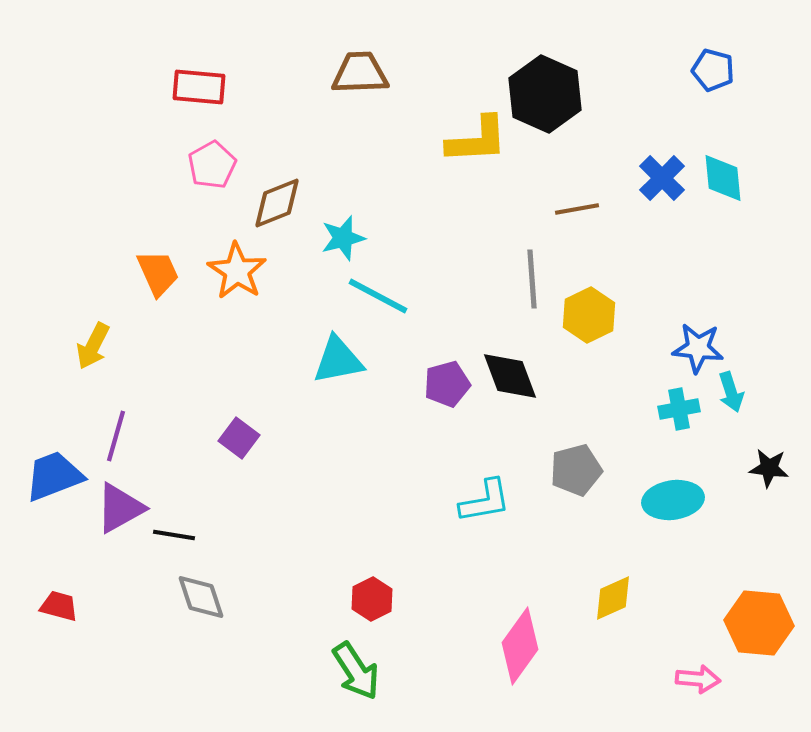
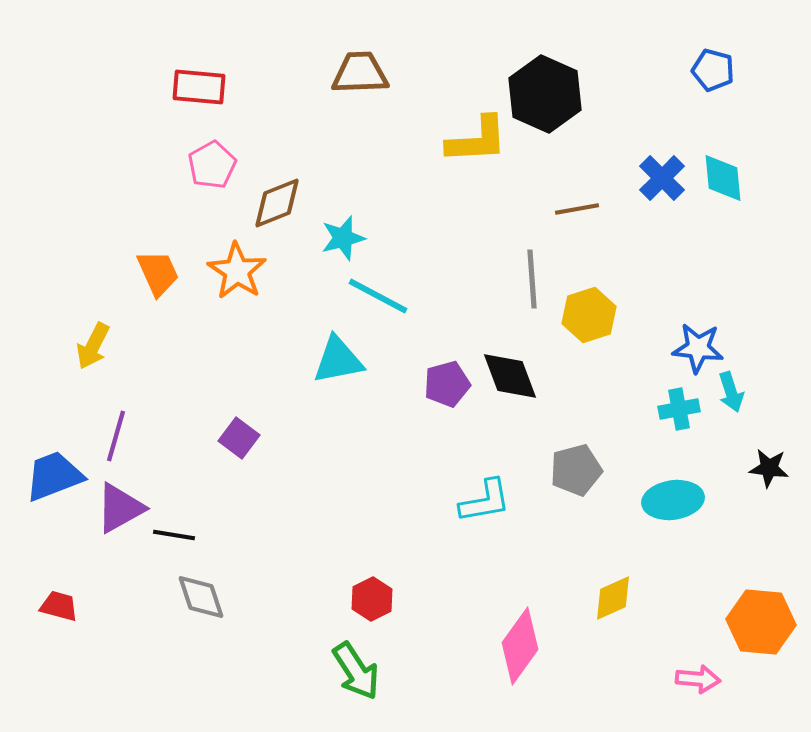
yellow hexagon: rotated 8 degrees clockwise
orange hexagon: moved 2 px right, 1 px up
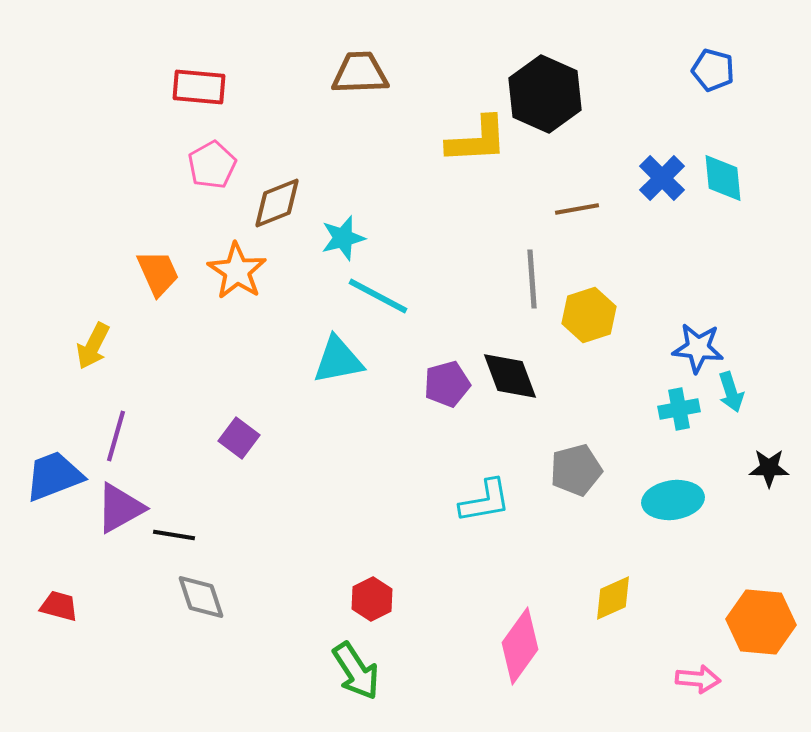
black star: rotated 6 degrees counterclockwise
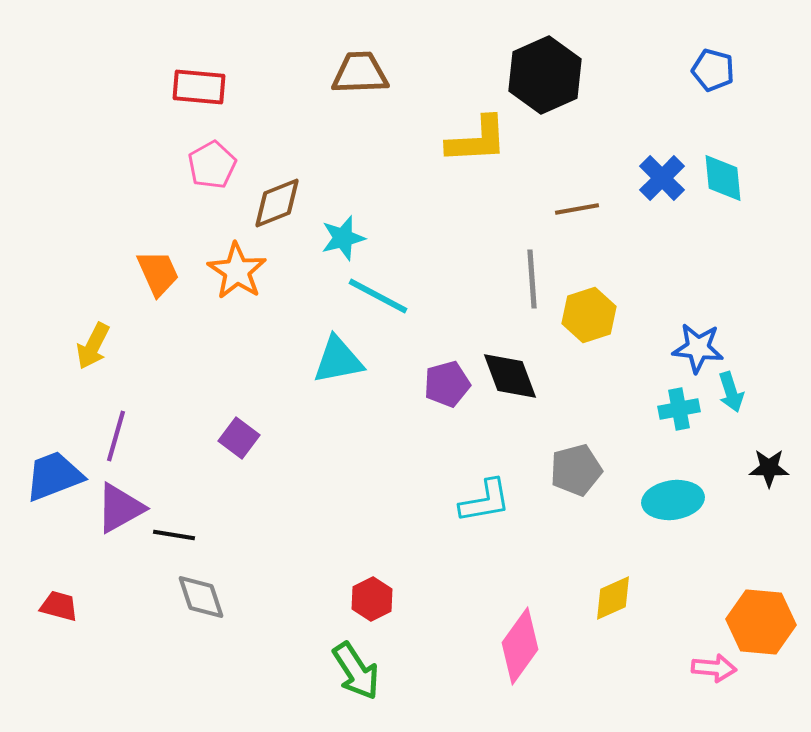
black hexagon: moved 19 px up; rotated 12 degrees clockwise
pink arrow: moved 16 px right, 11 px up
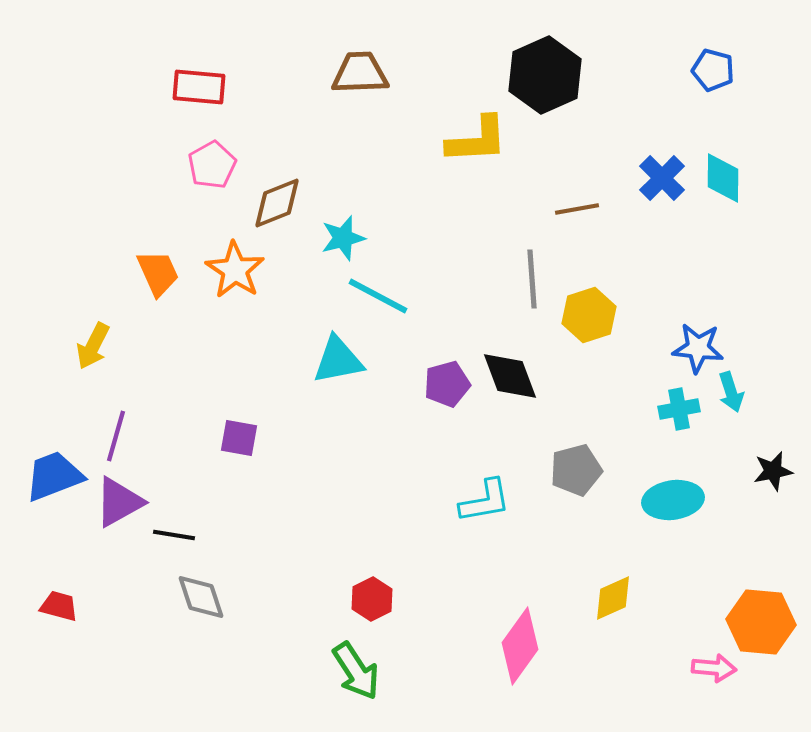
cyan diamond: rotated 6 degrees clockwise
orange star: moved 2 px left, 1 px up
purple square: rotated 27 degrees counterclockwise
black star: moved 4 px right, 3 px down; rotated 12 degrees counterclockwise
purple triangle: moved 1 px left, 6 px up
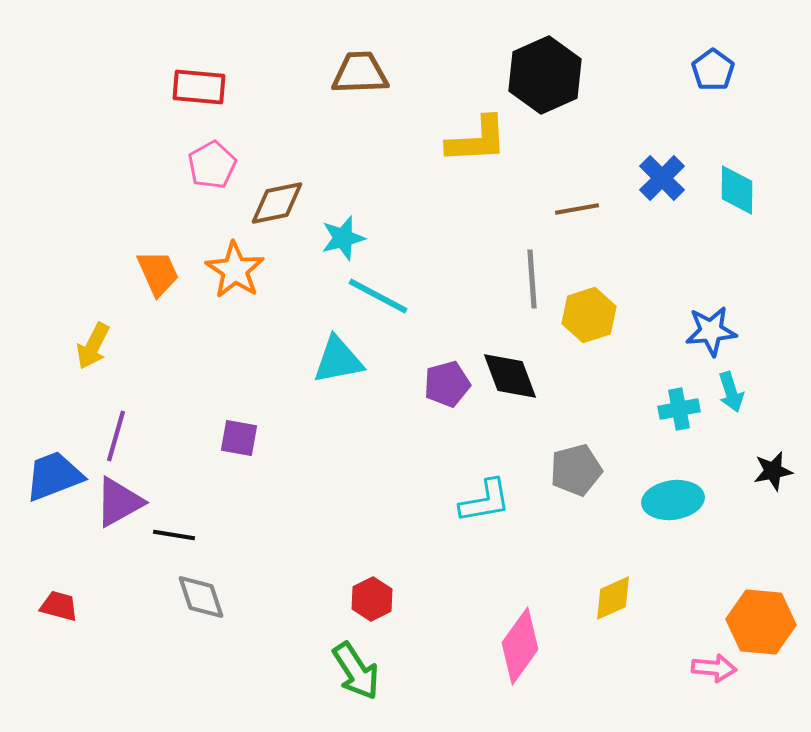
blue pentagon: rotated 21 degrees clockwise
cyan diamond: moved 14 px right, 12 px down
brown diamond: rotated 10 degrees clockwise
blue star: moved 13 px right, 17 px up; rotated 12 degrees counterclockwise
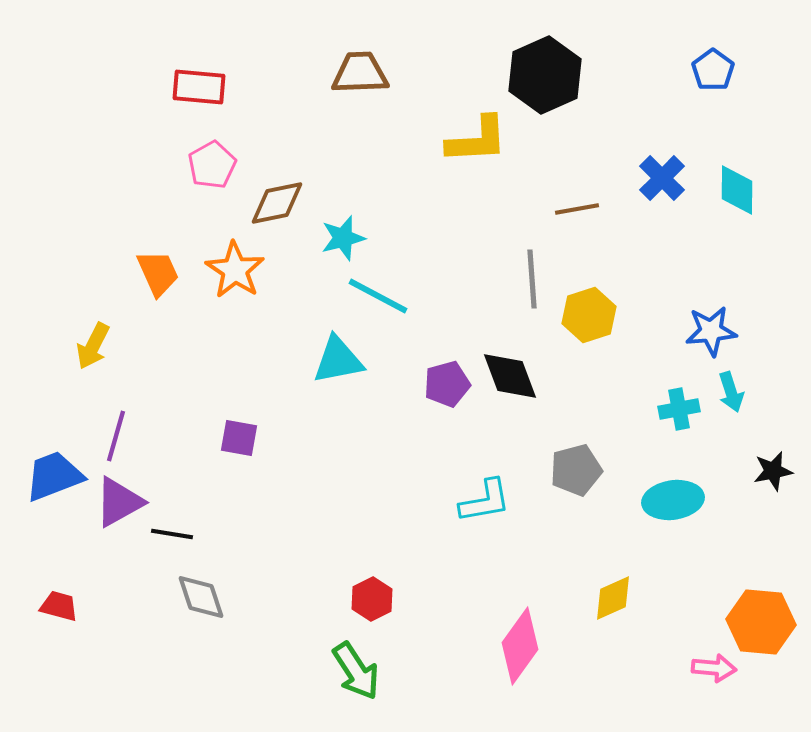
black line: moved 2 px left, 1 px up
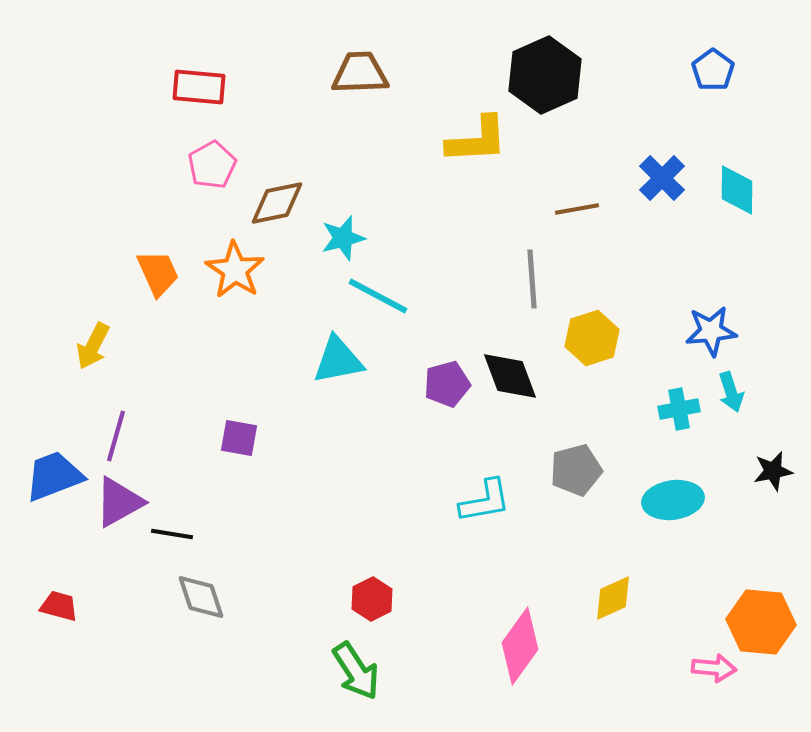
yellow hexagon: moved 3 px right, 23 px down
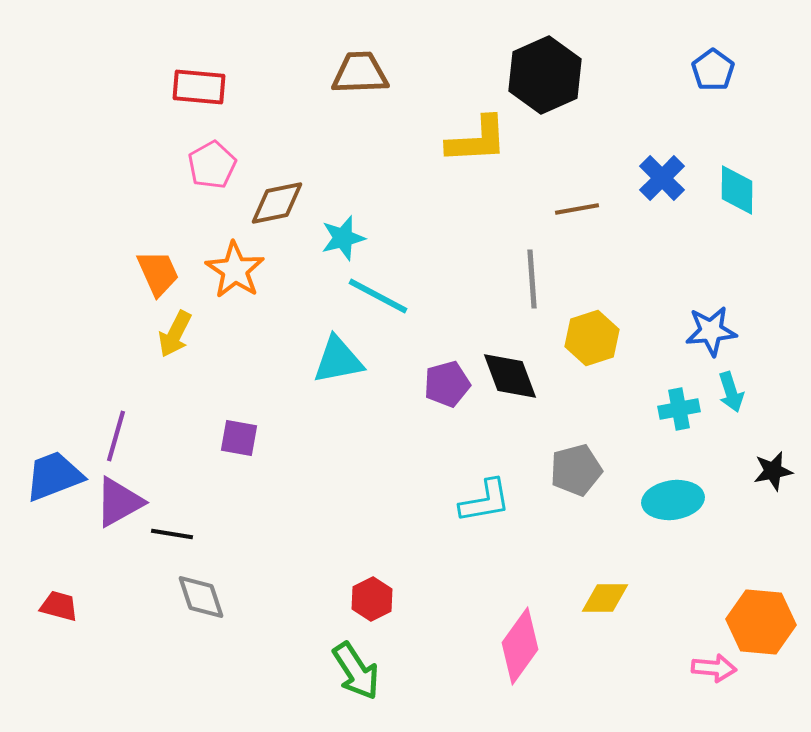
yellow arrow: moved 82 px right, 12 px up
yellow diamond: moved 8 px left; rotated 24 degrees clockwise
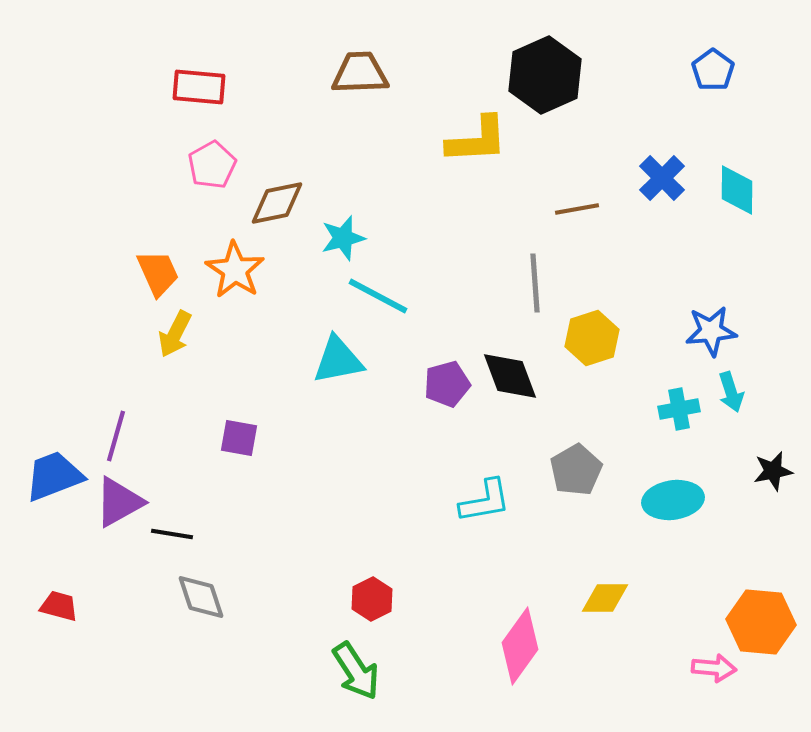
gray line: moved 3 px right, 4 px down
gray pentagon: rotated 15 degrees counterclockwise
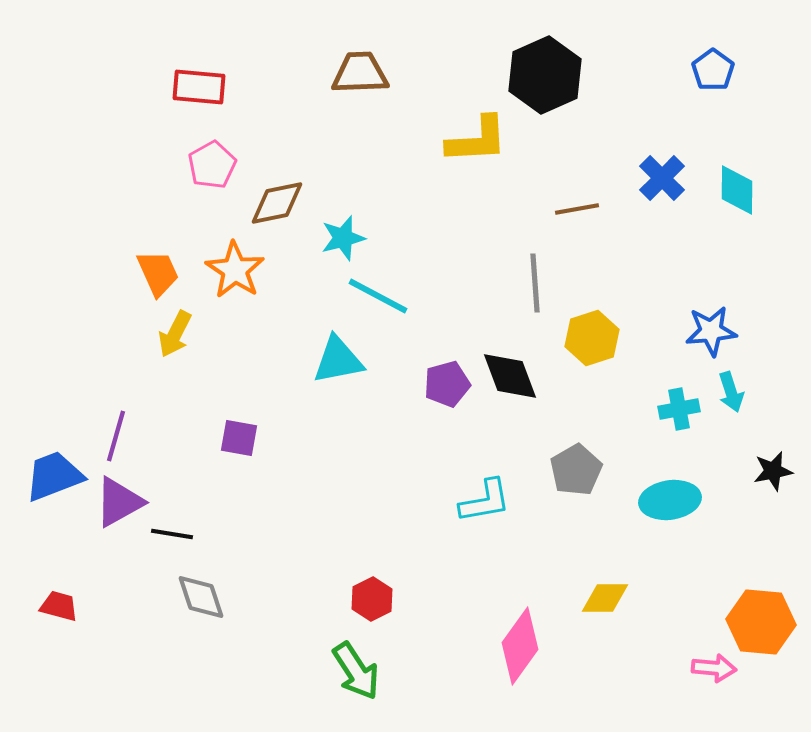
cyan ellipse: moved 3 px left
